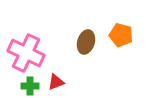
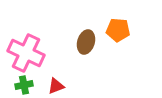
orange pentagon: moved 3 px left, 5 px up; rotated 10 degrees counterclockwise
red triangle: moved 4 px down
green cross: moved 6 px left, 1 px up; rotated 12 degrees counterclockwise
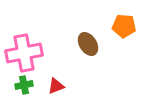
orange pentagon: moved 6 px right, 4 px up
brown ellipse: moved 2 px right, 2 px down; rotated 50 degrees counterclockwise
pink cross: moved 2 px left; rotated 36 degrees counterclockwise
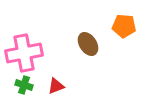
green cross: rotated 30 degrees clockwise
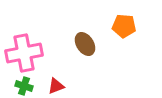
brown ellipse: moved 3 px left
green cross: moved 1 px down
